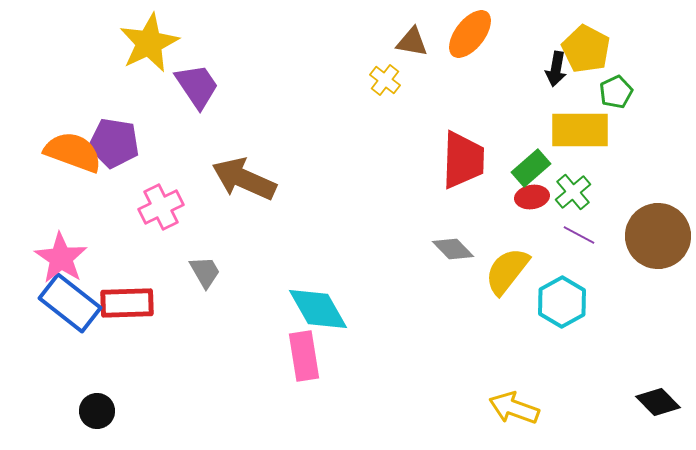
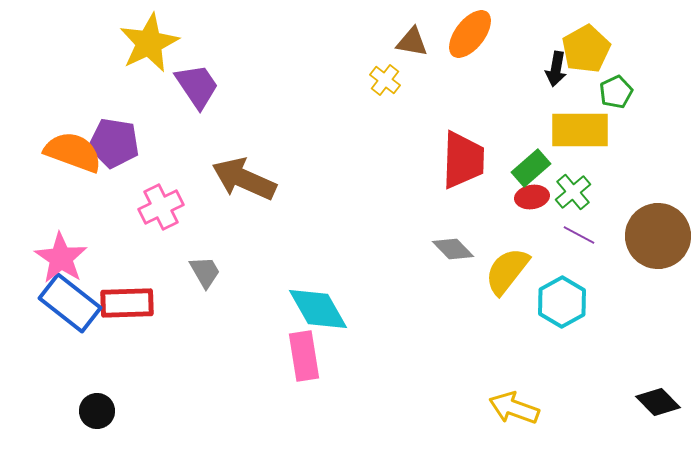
yellow pentagon: rotated 15 degrees clockwise
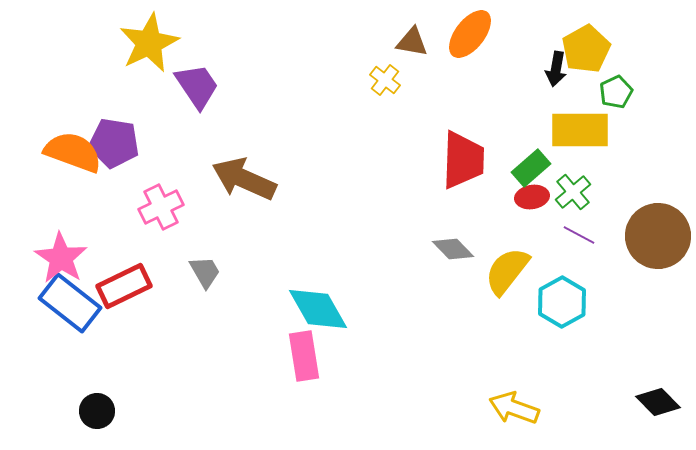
red rectangle: moved 3 px left, 17 px up; rotated 24 degrees counterclockwise
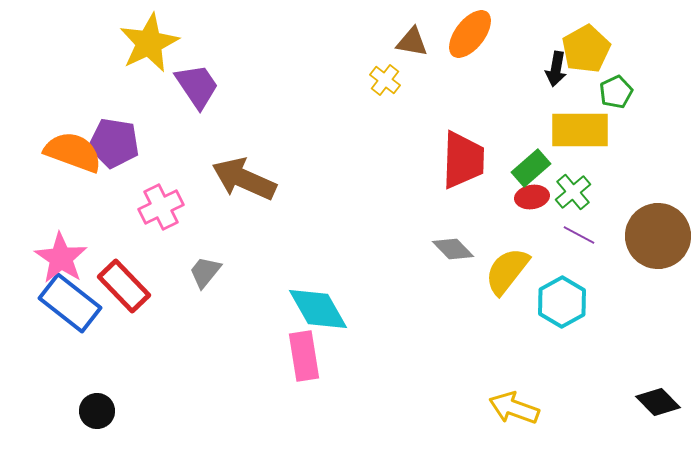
gray trapezoid: rotated 111 degrees counterclockwise
red rectangle: rotated 72 degrees clockwise
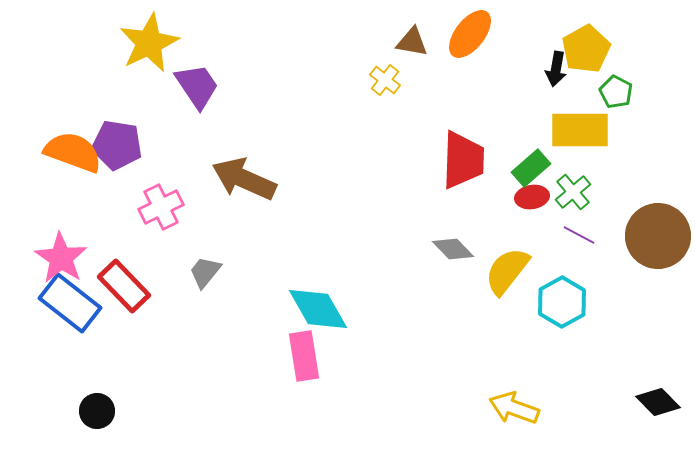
green pentagon: rotated 20 degrees counterclockwise
purple pentagon: moved 3 px right, 2 px down
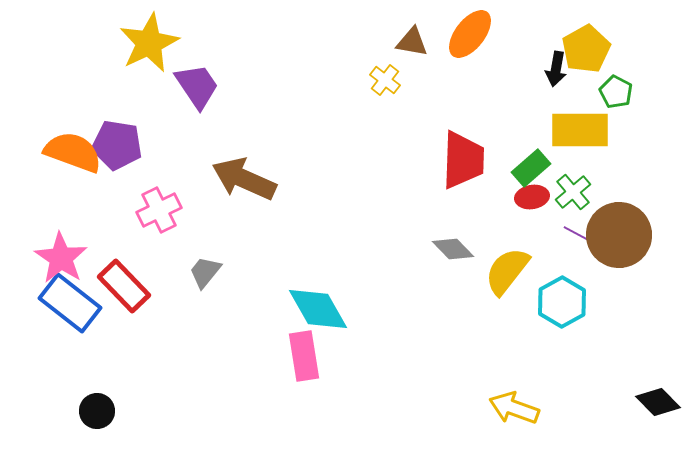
pink cross: moved 2 px left, 3 px down
brown circle: moved 39 px left, 1 px up
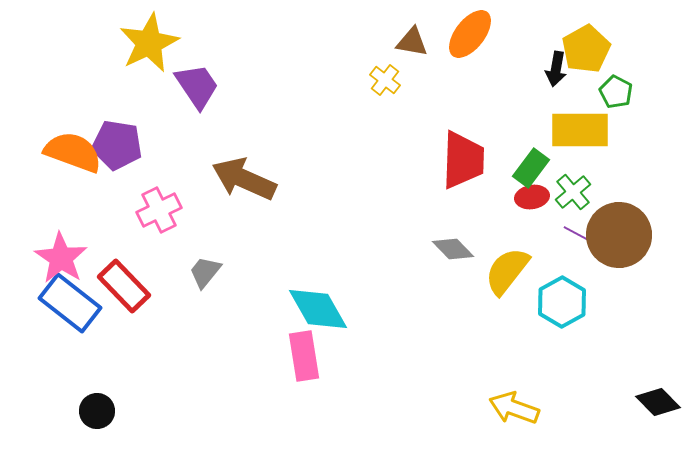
green rectangle: rotated 12 degrees counterclockwise
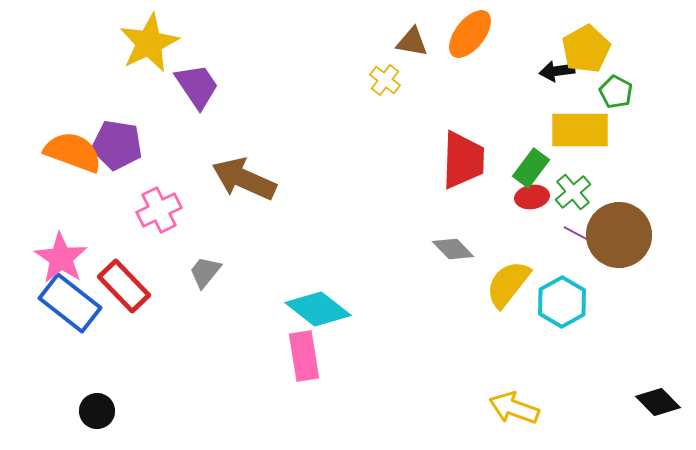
black arrow: moved 1 px right, 2 px down; rotated 72 degrees clockwise
yellow semicircle: moved 1 px right, 13 px down
cyan diamond: rotated 22 degrees counterclockwise
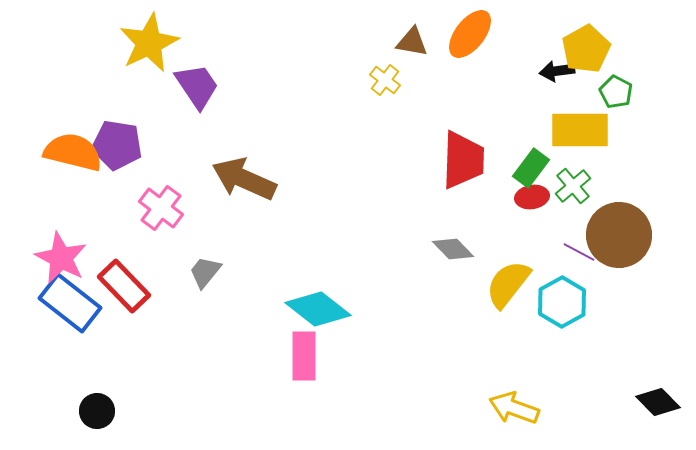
orange semicircle: rotated 6 degrees counterclockwise
green cross: moved 6 px up
pink cross: moved 2 px right, 2 px up; rotated 27 degrees counterclockwise
purple line: moved 17 px down
pink star: rotated 6 degrees counterclockwise
pink rectangle: rotated 9 degrees clockwise
